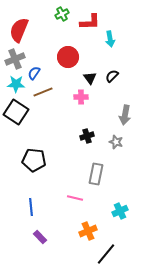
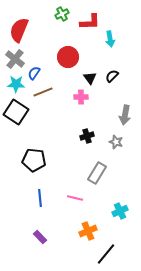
gray cross: rotated 30 degrees counterclockwise
gray rectangle: moved 1 px right, 1 px up; rotated 20 degrees clockwise
blue line: moved 9 px right, 9 px up
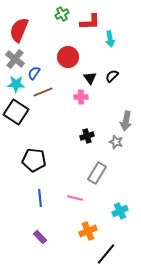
gray arrow: moved 1 px right, 6 px down
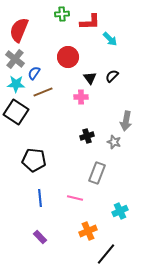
green cross: rotated 24 degrees clockwise
cyan arrow: rotated 35 degrees counterclockwise
gray star: moved 2 px left
gray rectangle: rotated 10 degrees counterclockwise
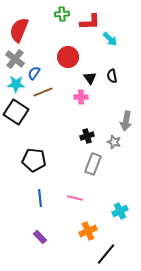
black semicircle: rotated 56 degrees counterclockwise
gray rectangle: moved 4 px left, 9 px up
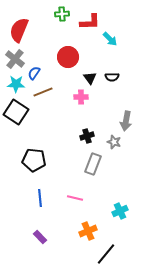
black semicircle: moved 1 px down; rotated 80 degrees counterclockwise
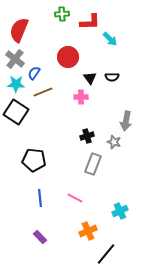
pink line: rotated 14 degrees clockwise
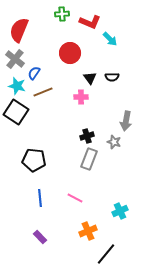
red L-shape: rotated 25 degrees clockwise
red circle: moved 2 px right, 4 px up
cyan star: moved 1 px right, 2 px down; rotated 12 degrees clockwise
gray rectangle: moved 4 px left, 5 px up
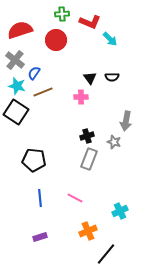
red semicircle: moved 1 px right; rotated 50 degrees clockwise
red circle: moved 14 px left, 13 px up
gray cross: moved 1 px down
purple rectangle: rotated 64 degrees counterclockwise
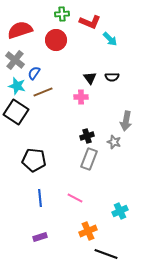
black line: rotated 70 degrees clockwise
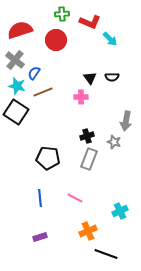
black pentagon: moved 14 px right, 2 px up
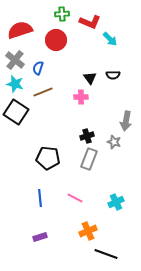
blue semicircle: moved 4 px right, 5 px up; rotated 16 degrees counterclockwise
black semicircle: moved 1 px right, 2 px up
cyan star: moved 2 px left, 2 px up
cyan cross: moved 4 px left, 9 px up
